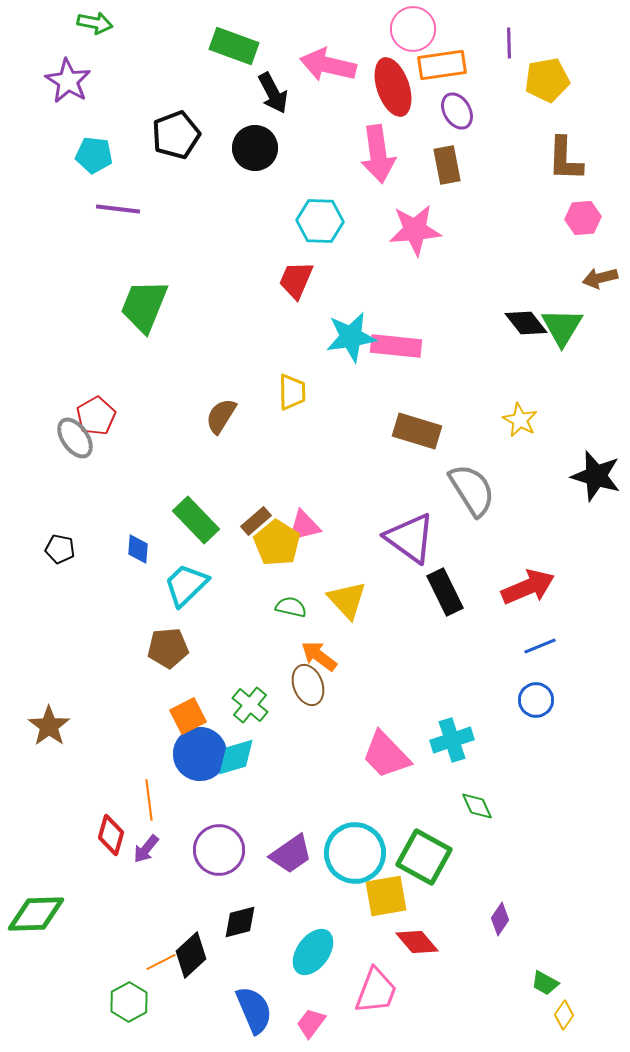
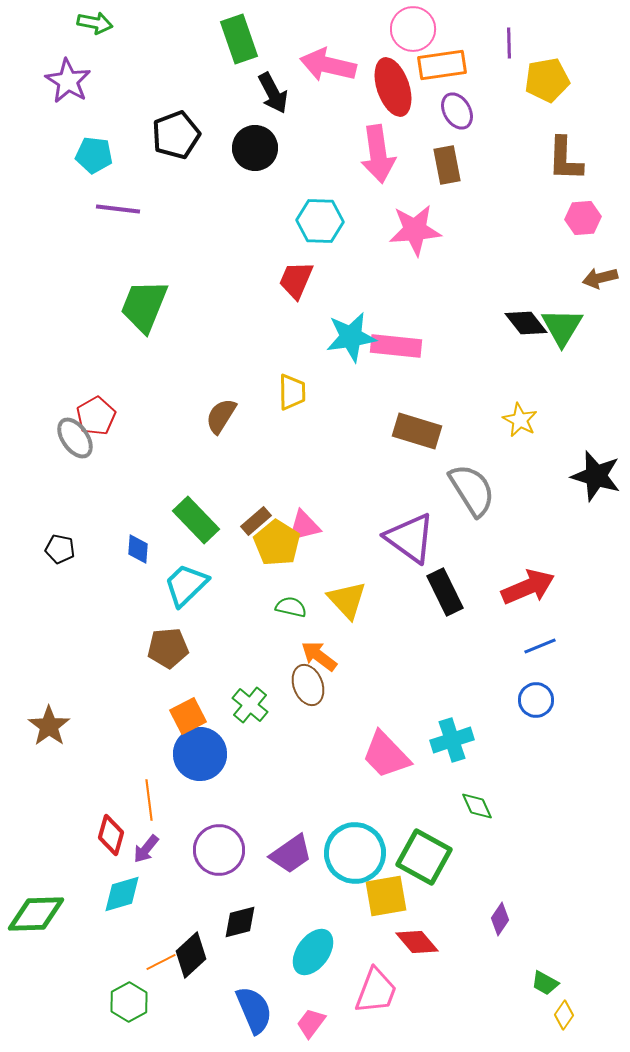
green rectangle at (234, 46): moved 5 px right, 7 px up; rotated 51 degrees clockwise
cyan diamond at (236, 757): moved 114 px left, 137 px down
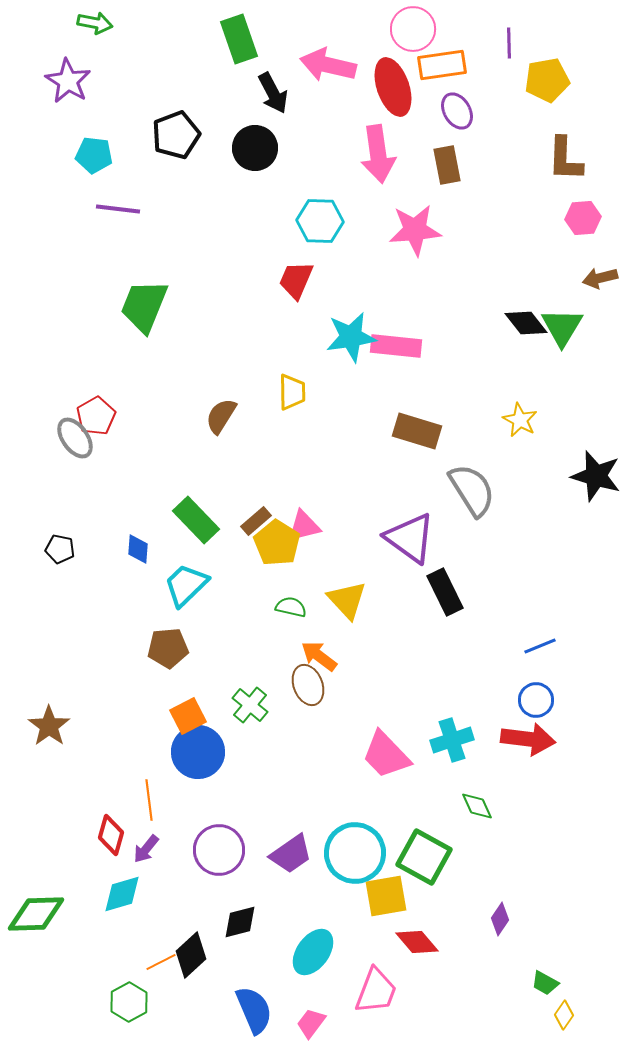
red arrow at (528, 587): moved 152 px down; rotated 30 degrees clockwise
blue circle at (200, 754): moved 2 px left, 2 px up
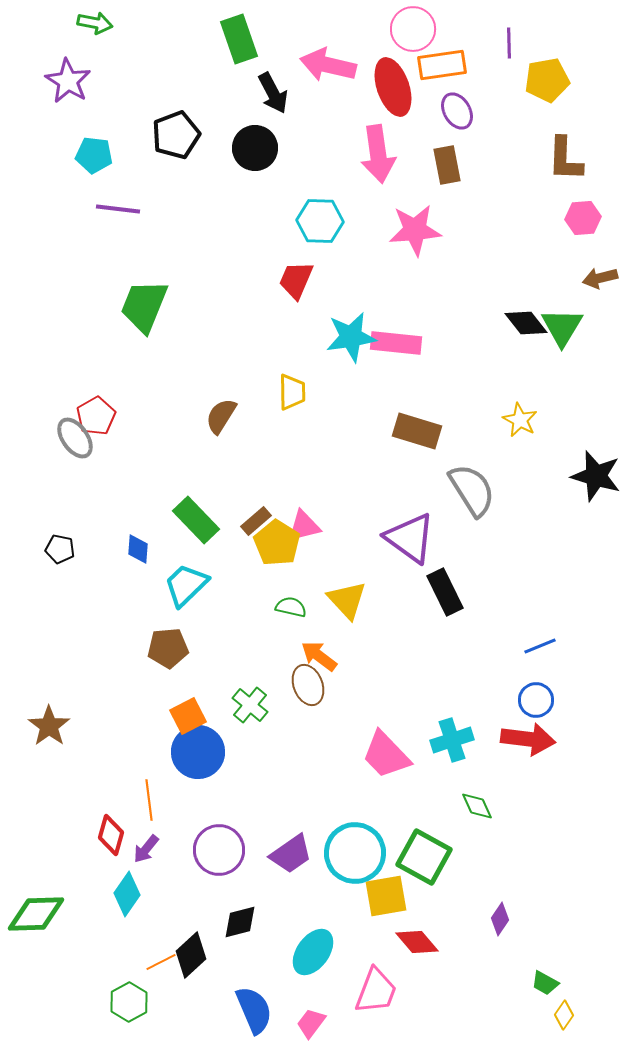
pink rectangle at (396, 346): moved 3 px up
cyan diamond at (122, 894): moved 5 px right; rotated 39 degrees counterclockwise
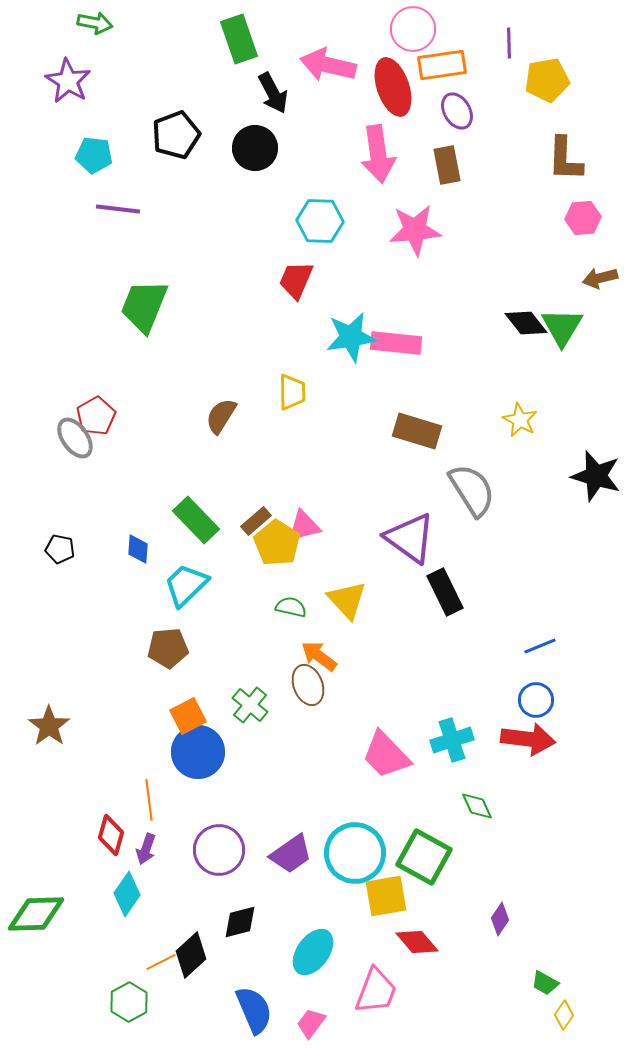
purple arrow at (146, 849): rotated 20 degrees counterclockwise
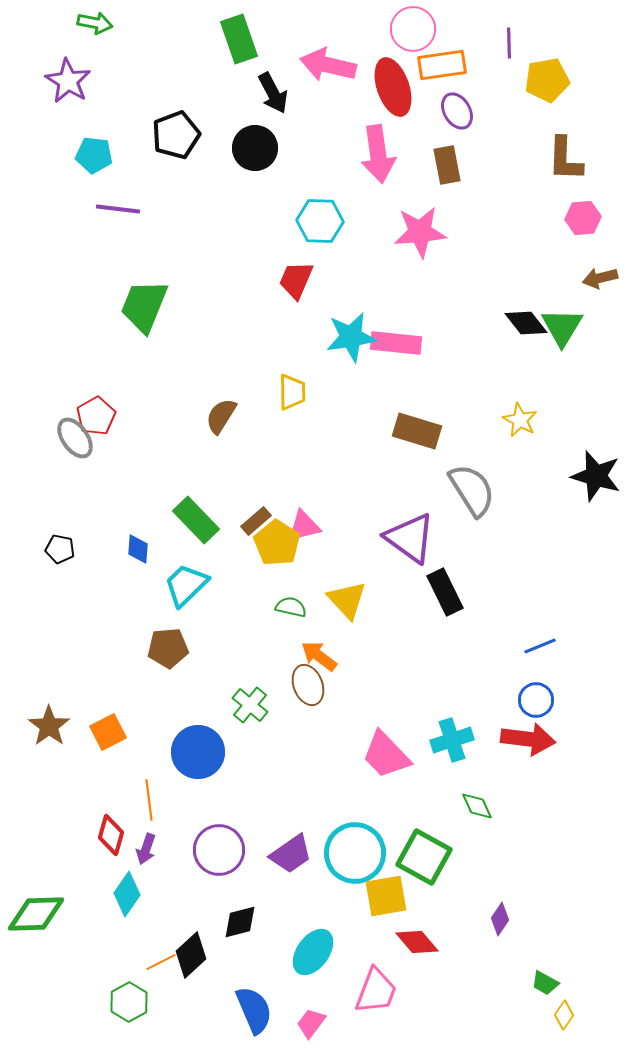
pink star at (415, 230): moved 5 px right, 2 px down
orange square at (188, 716): moved 80 px left, 16 px down
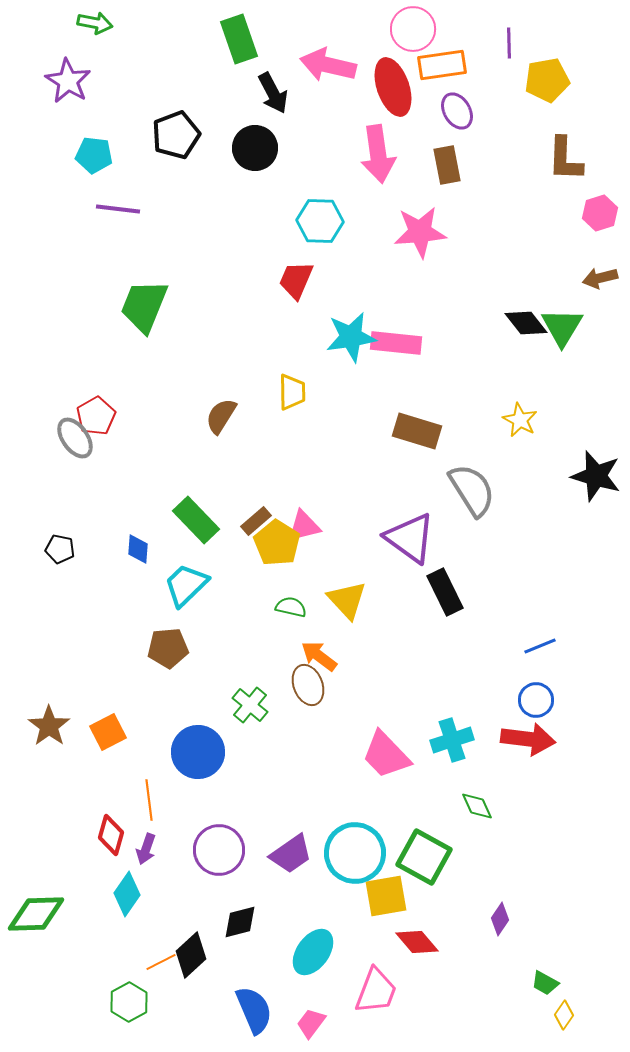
pink hexagon at (583, 218): moved 17 px right, 5 px up; rotated 12 degrees counterclockwise
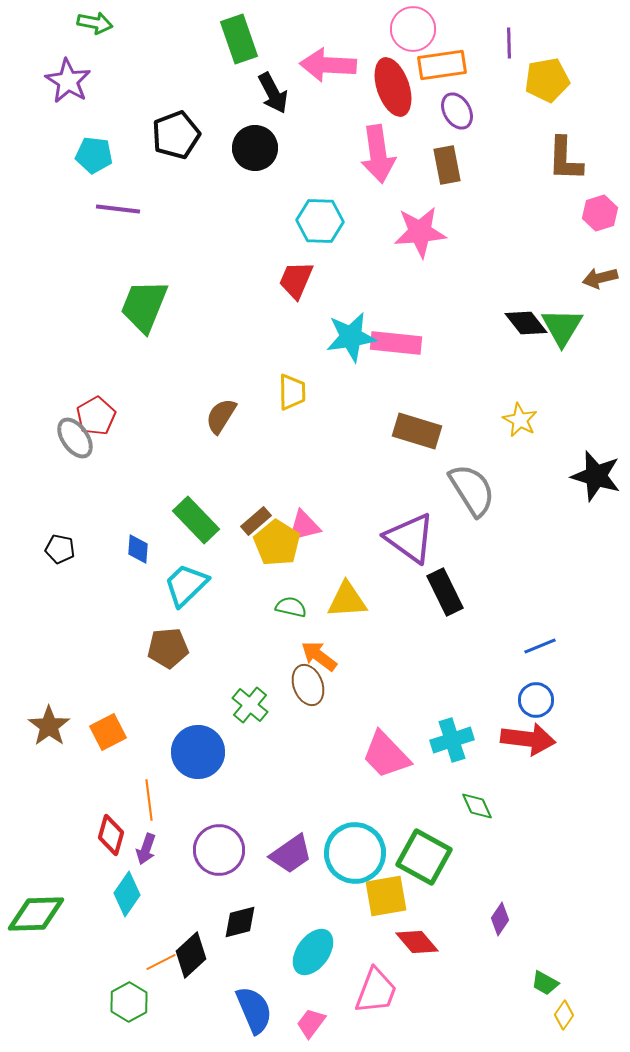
pink arrow at (328, 65): rotated 10 degrees counterclockwise
yellow triangle at (347, 600): rotated 51 degrees counterclockwise
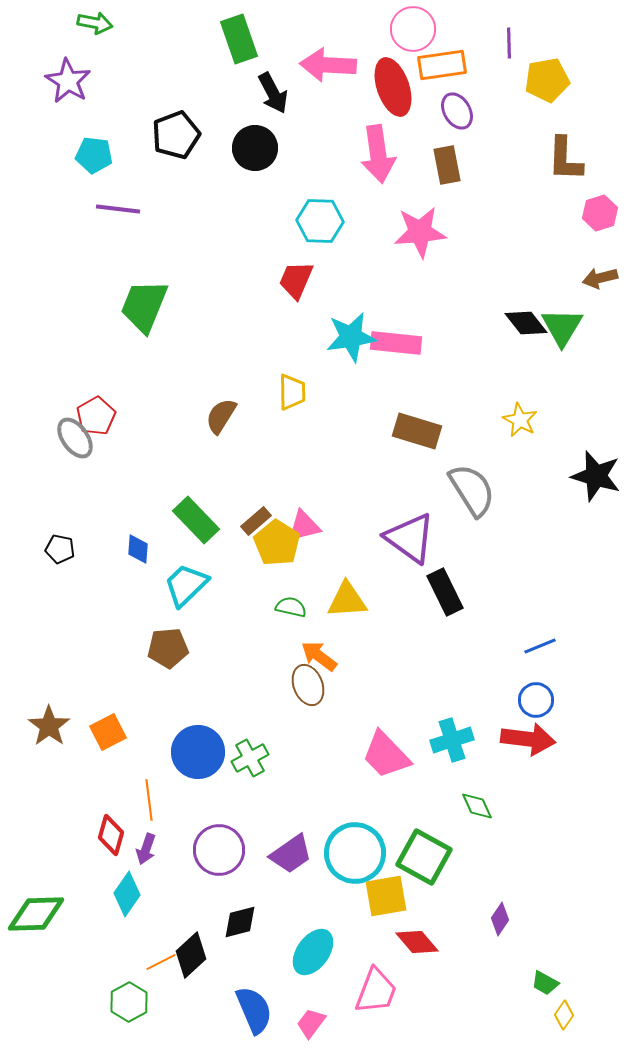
green cross at (250, 705): moved 53 px down; rotated 21 degrees clockwise
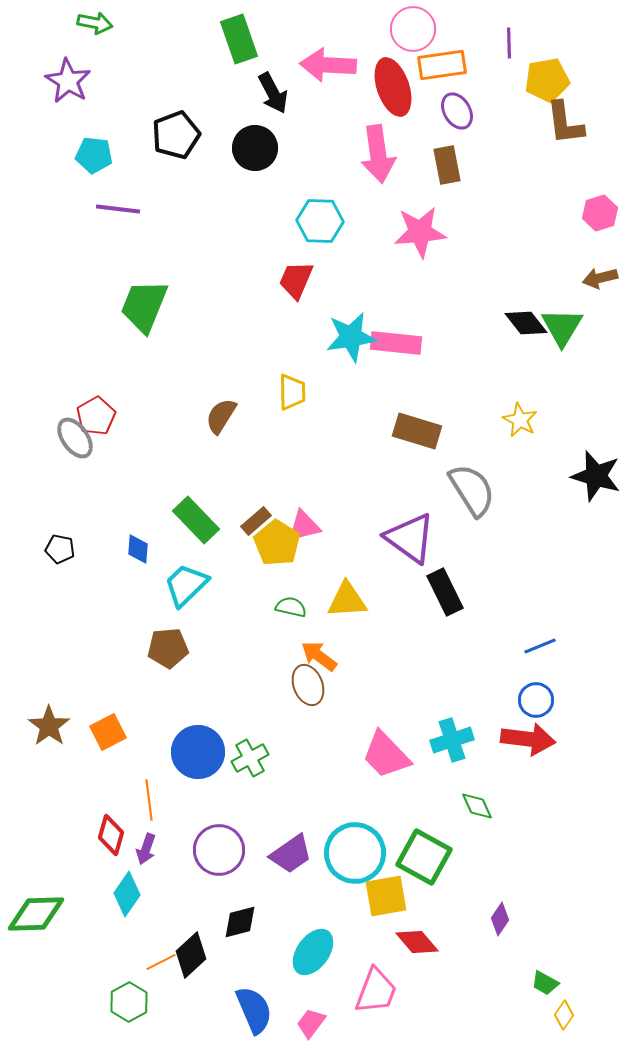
brown L-shape at (565, 159): moved 36 px up; rotated 9 degrees counterclockwise
